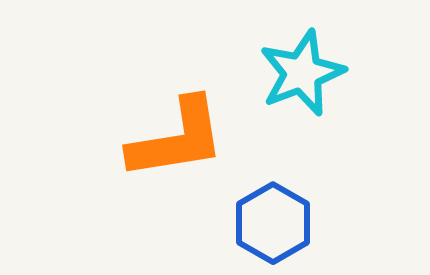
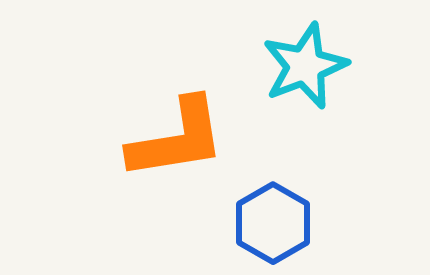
cyan star: moved 3 px right, 7 px up
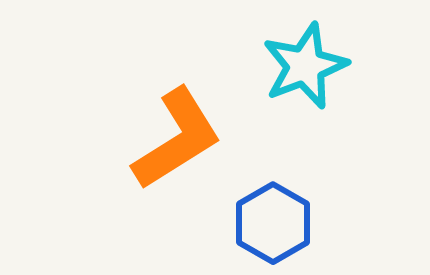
orange L-shape: rotated 23 degrees counterclockwise
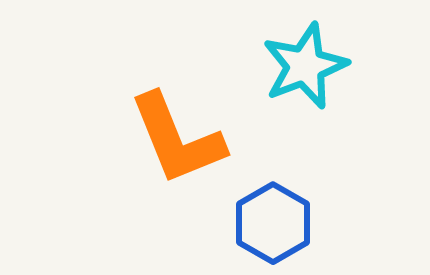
orange L-shape: rotated 100 degrees clockwise
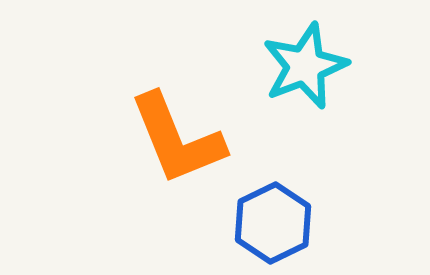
blue hexagon: rotated 4 degrees clockwise
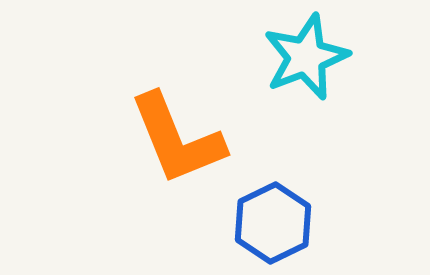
cyan star: moved 1 px right, 9 px up
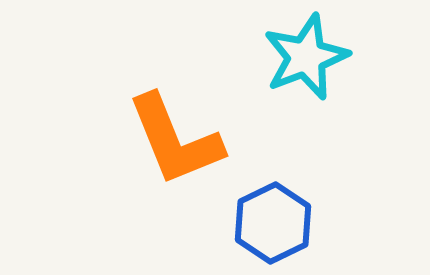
orange L-shape: moved 2 px left, 1 px down
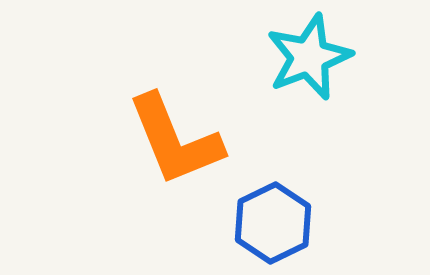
cyan star: moved 3 px right
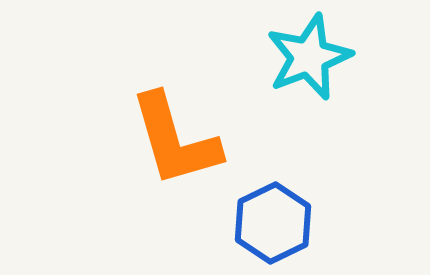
orange L-shape: rotated 6 degrees clockwise
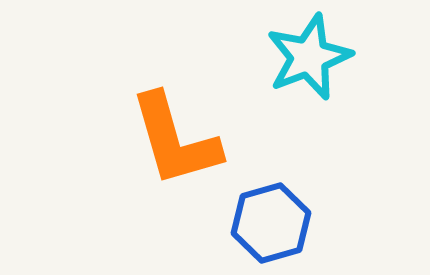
blue hexagon: moved 2 px left; rotated 10 degrees clockwise
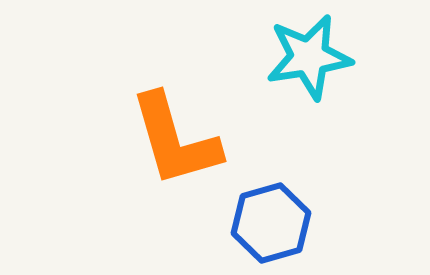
cyan star: rotated 12 degrees clockwise
